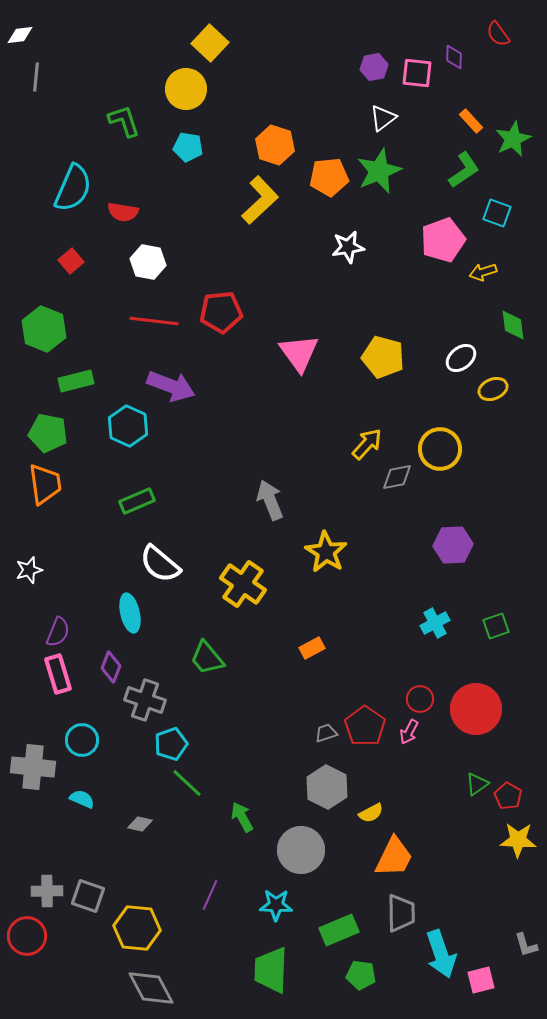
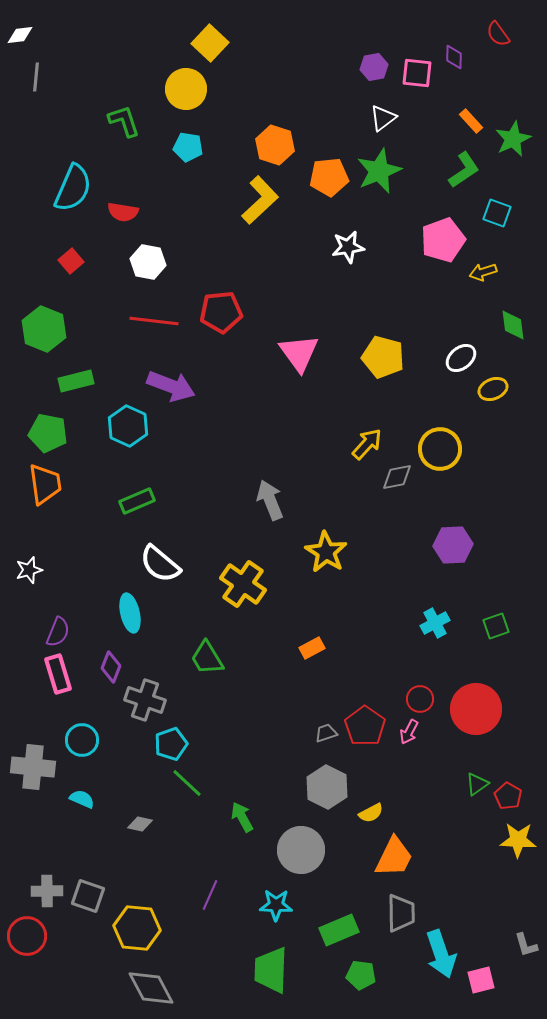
green trapezoid at (207, 658): rotated 9 degrees clockwise
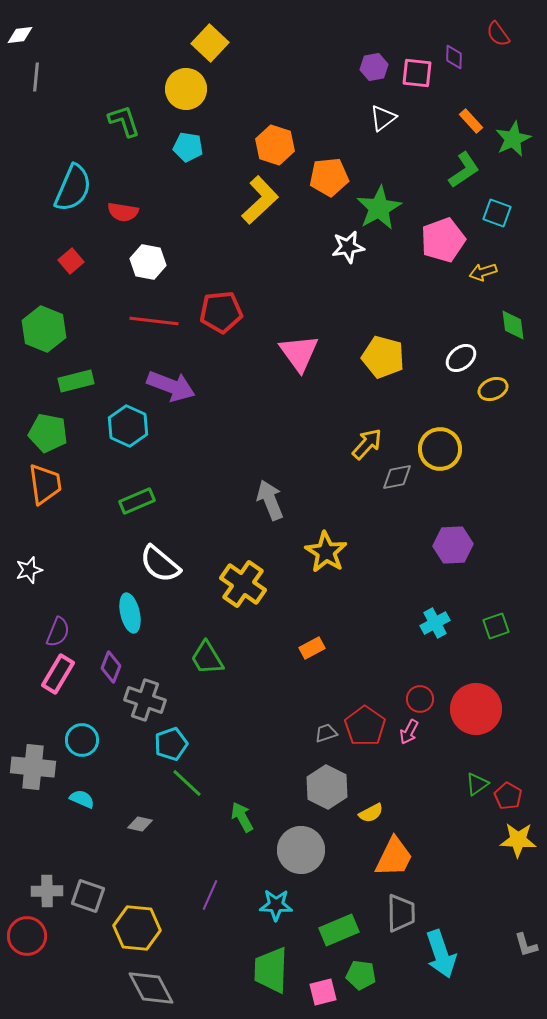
green star at (379, 171): moved 37 px down; rotated 6 degrees counterclockwise
pink rectangle at (58, 674): rotated 48 degrees clockwise
pink square at (481, 980): moved 158 px left, 12 px down
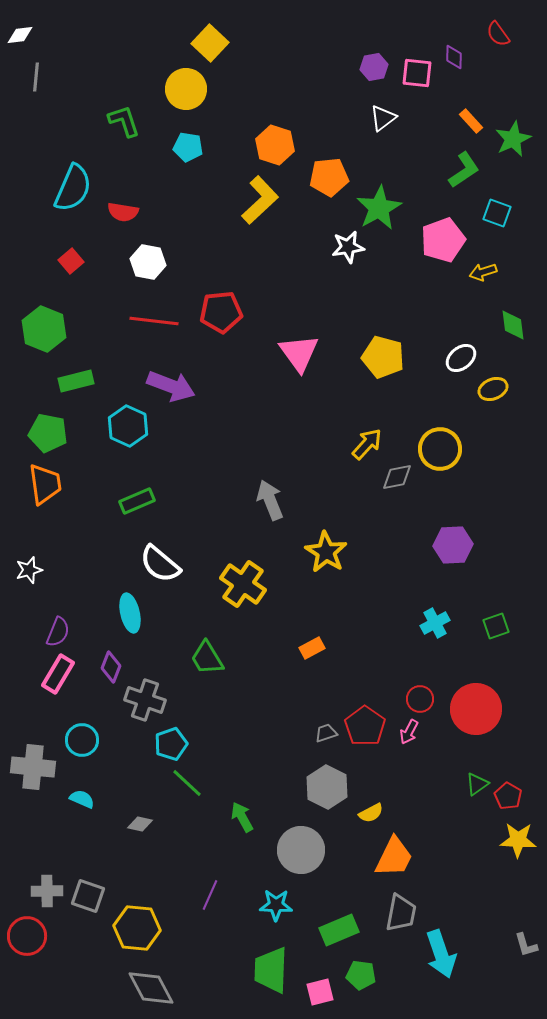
gray trapezoid at (401, 913): rotated 12 degrees clockwise
pink square at (323, 992): moved 3 px left
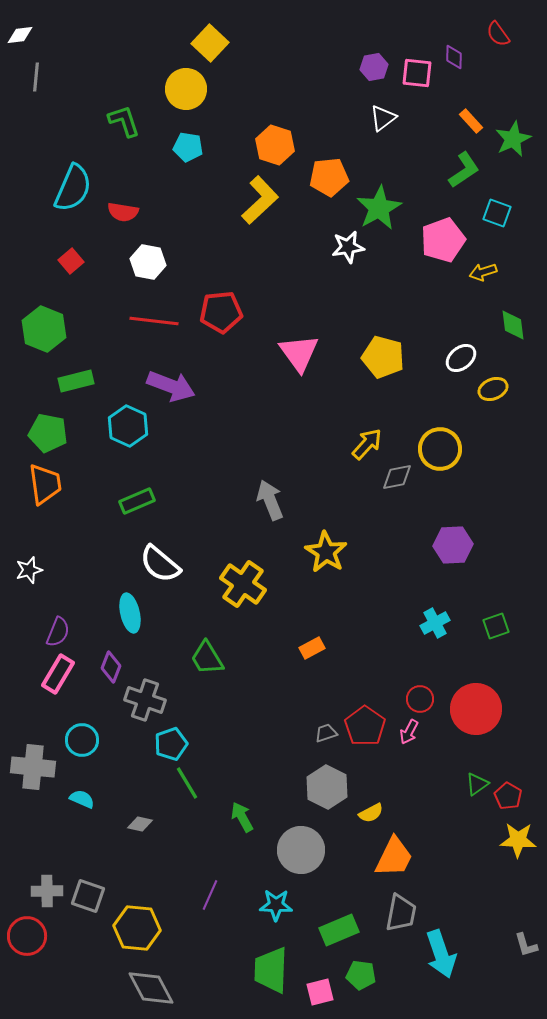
green line at (187, 783): rotated 16 degrees clockwise
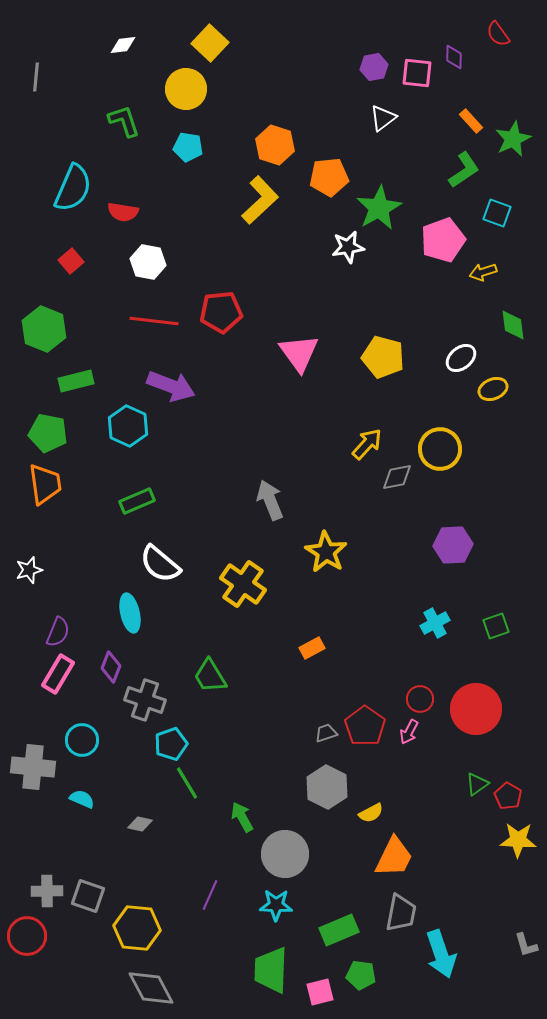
white diamond at (20, 35): moved 103 px right, 10 px down
green trapezoid at (207, 658): moved 3 px right, 18 px down
gray circle at (301, 850): moved 16 px left, 4 px down
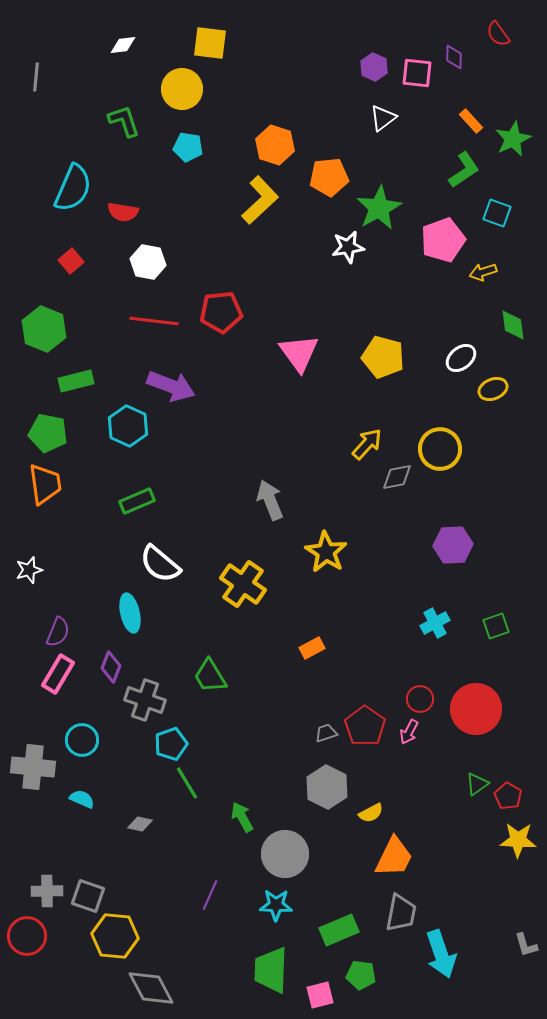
yellow square at (210, 43): rotated 36 degrees counterclockwise
purple hexagon at (374, 67): rotated 24 degrees counterclockwise
yellow circle at (186, 89): moved 4 px left
yellow hexagon at (137, 928): moved 22 px left, 8 px down
pink square at (320, 992): moved 3 px down
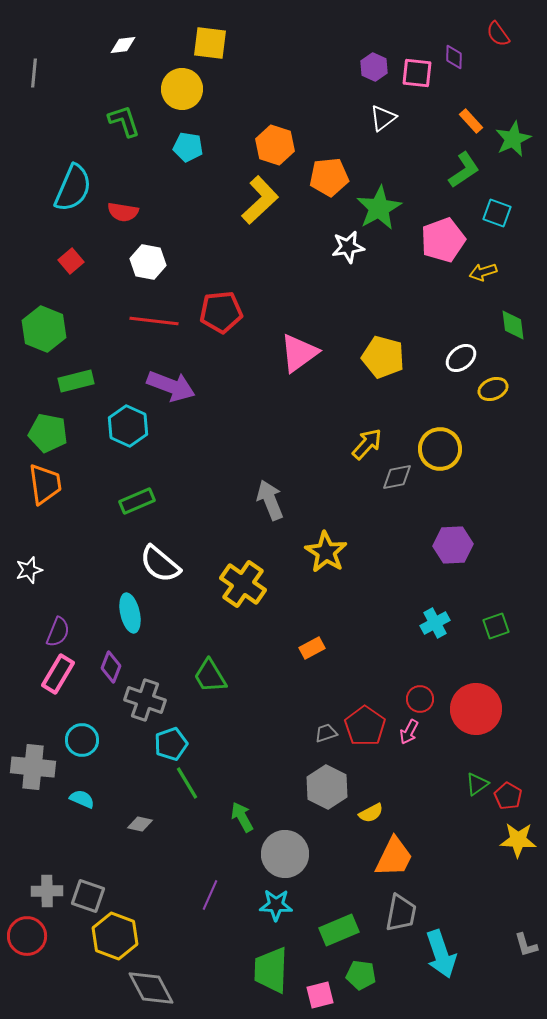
gray line at (36, 77): moved 2 px left, 4 px up
pink triangle at (299, 353): rotated 30 degrees clockwise
yellow hexagon at (115, 936): rotated 15 degrees clockwise
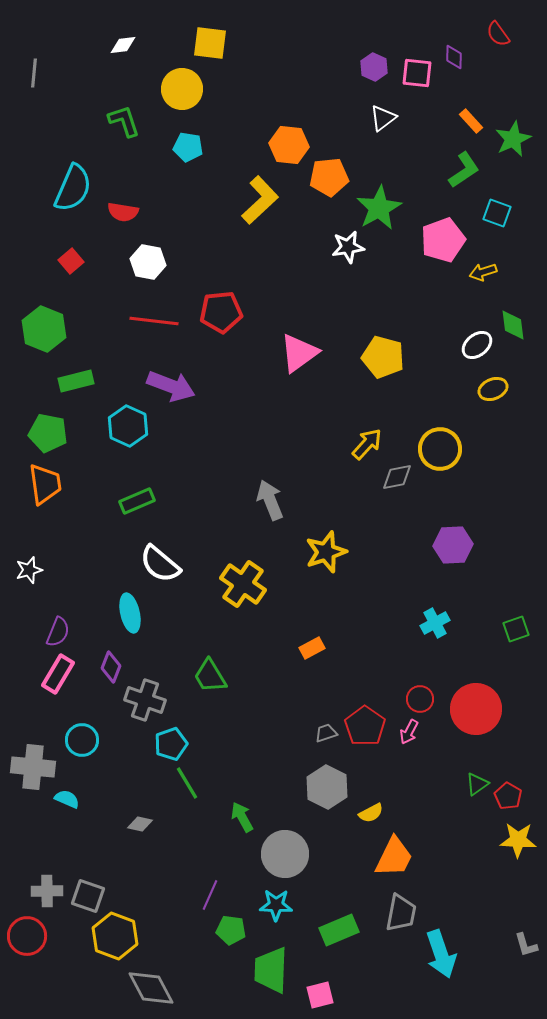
orange hexagon at (275, 145): moved 14 px right; rotated 12 degrees counterclockwise
white ellipse at (461, 358): moved 16 px right, 13 px up
yellow star at (326, 552): rotated 21 degrees clockwise
green square at (496, 626): moved 20 px right, 3 px down
cyan semicircle at (82, 799): moved 15 px left
green pentagon at (361, 975): moved 130 px left, 45 px up
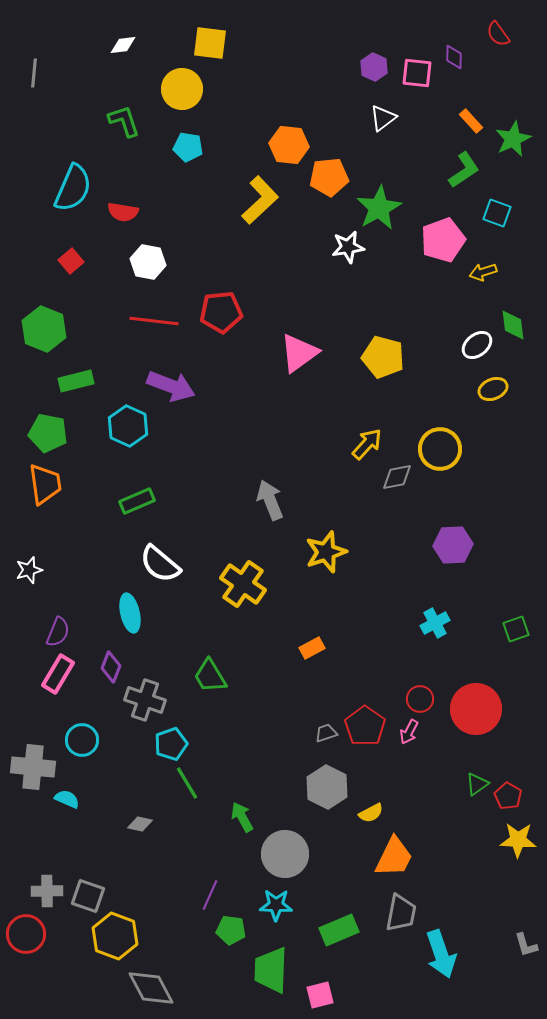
red circle at (27, 936): moved 1 px left, 2 px up
